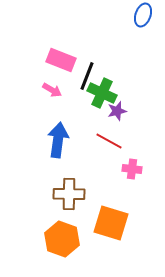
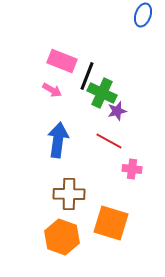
pink rectangle: moved 1 px right, 1 px down
orange hexagon: moved 2 px up
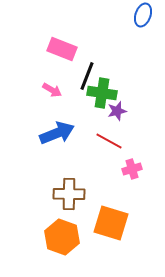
pink rectangle: moved 12 px up
green cross: rotated 16 degrees counterclockwise
blue arrow: moved 1 px left, 7 px up; rotated 60 degrees clockwise
pink cross: rotated 24 degrees counterclockwise
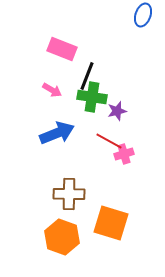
green cross: moved 10 px left, 4 px down
pink cross: moved 8 px left, 15 px up
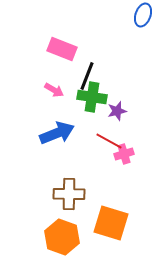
pink arrow: moved 2 px right
